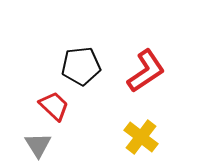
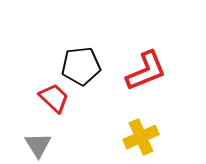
red L-shape: rotated 12 degrees clockwise
red trapezoid: moved 8 px up
yellow cross: rotated 28 degrees clockwise
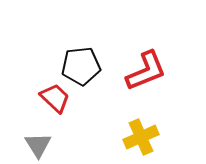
red trapezoid: moved 1 px right
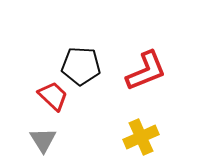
black pentagon: rotated 9 degrees clockwise
red trapezoid: moved 2 px left, 2 px up
gray triangle: moved 5 px right, 5 px up
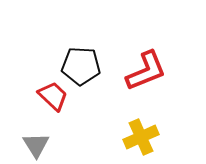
gray triangle: moved 7 px left, 5 px down
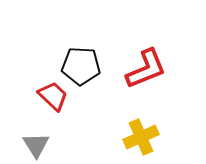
red L-shape: moved 2 px up
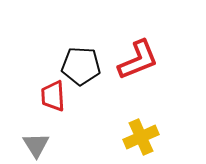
red L-shape: moved 8 px left, 9 px up
red trapezoid: rotated 136 degrees counterclockwise
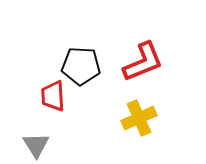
red L-shape: moved 5 px right, 2 px down
yellow cross: moved 2 px left, 19 px up
